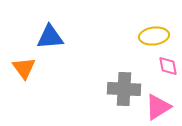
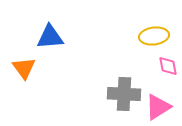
gray cross: moved 5 px down
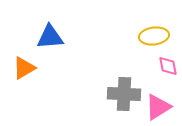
orange triangle: rotated 35 degrees clockwise
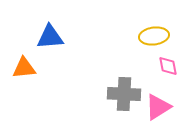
orange triangle: rotated 25 degrees clockwise
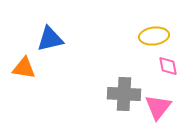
blue triangle: moved 2 px down; rotated 8 degrees counterclockwise
orange triangle: rotated 15 degrees clockwise
pink triangle: rotated 20 degrees counterclockwise
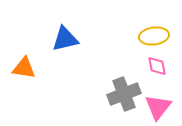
blue triangle: moved 15 px right
pink diamond: moved 11 px left
gray cross: rotated 24 degrees counterclockwise
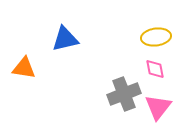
yellow ellipse: moved 2 px right, 1 px down
pink diamond: moved 2 px left, 3 px down
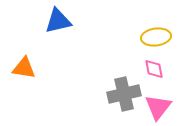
blue triangle: moved 7 px left, 18 px up
pink diamond: moved 1 px left
gray cross: rotated 8 degrees clockwise
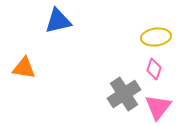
pink diamond: rotated 30 degrees clockwise
gray cross: rotated 20 degrees counterclockwise
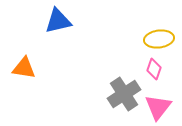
yellow ellipse: moved 3 px right, 2 px down
